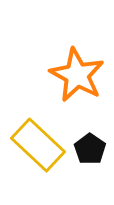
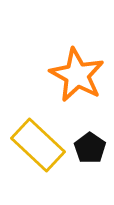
black pentagon: moved 1 px up
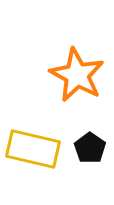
yellow rectangle: moved 5 px left, 4 px down; rotated 30 degrees counterclockwise
